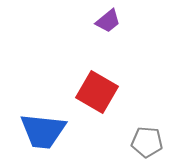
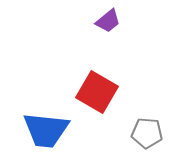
blue trapezoid: moved 3 px right, 1 px up
gray pentagon: moved 9 px up
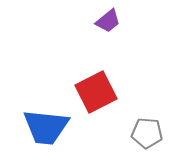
red square: moved 1 px left; rotated 33 degrees clockwise
blue trapezoid: moved 3 px up
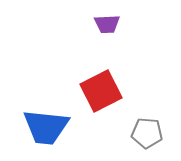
purple trapezoid: moved 1 px left, 3 px down; rotated 36 degrees clockwise
red square: moved 5 px right, 1 px up
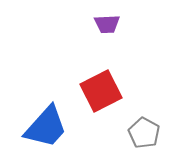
blue trapezoid: rotated 54 degrees counterclockwise
gray pentagon: moved 3 px left; rotated 24 degrees clockwise
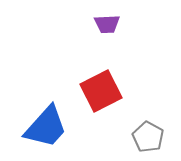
gray pentagon: moved 4 px right, 4 px down
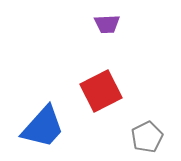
blue trapezoid: moved 3 px left
gray pentagon: moved 1 px left; rotated 16 degrees clockwise
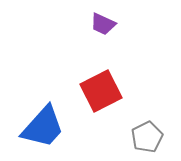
purple trapezoid: moved 4 px left; rotated 28 degrees clockwise
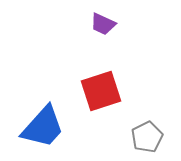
red square: rotated 9 degrees clockwise
